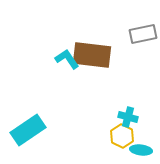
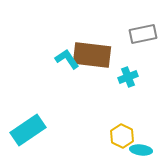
cyan cross: moved 40 px up; rotated 36 degrees counterclockwise
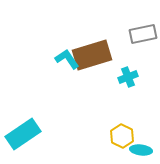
brown rectangle: rotated 24 degrees counterclockwise
cyan rectangle: moved 5 px left, 4 px down
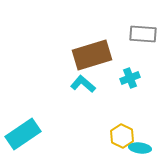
gray rectangle: rotated 16 degrees clockwise
cyan L-shape: moved 16 px right, 25 px down; rotated 15 degrees counterclockwise
cyan cross: moved 2 px right, 1 px down
cyan ellipse: moved 1 px left, 2 px up
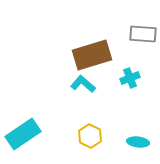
yellow hexagon: moved 32 px left
cyan ellipse: moved 2 px left, 6 px up
